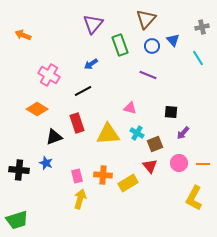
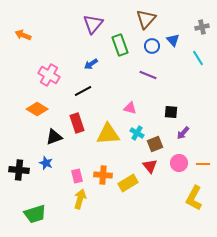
green trapezoid: moved 18 px right, 6 px up
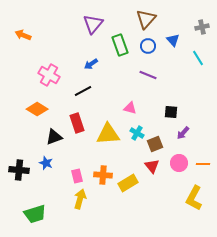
blue circle: moved 4 px left
red triangle: moved 2 px right
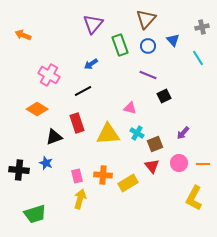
black square: moved 7 px left, 16 px up; rotated 32 degrees counterclockwise
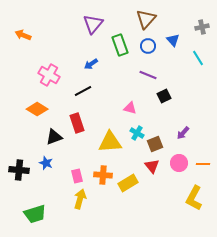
yellow triangle: moved 2 px right, 8 px down
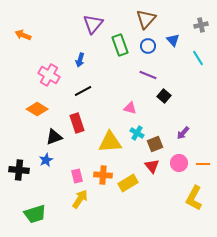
gray cross: moved 1 px left, 2 px up
blue arrow: moved 11 px left, 4 px up; rotated 40 degrees counterclockwise
black square: rotated 24 degrees counterclockwise
blue star: moved 3 px up; rotated 24 degrees clockwise
yellow arrow: rotated 18 degrees clockwise
